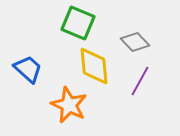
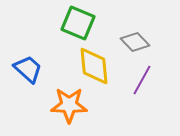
purple line: moved 2 px right, 1 px up
orange star: rotated 24 degrees counterclockwise
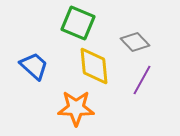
blue trapezoid: moved 6 px right, 3 px up
orange star: moved 7 px right, 3 px down
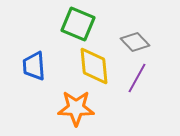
green square: moved 1 px down
blue trapezoid: rotated 136 degrees counterclockwise
purple line: moved 5 px left, 2 px up
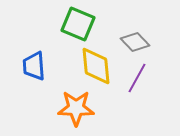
yellow diamond: moved 2 px right
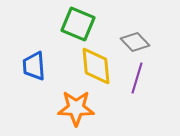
purple line: rotated 12 degrees counterclockwise
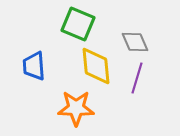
gray diamond: rotated 20 degrees clockwise
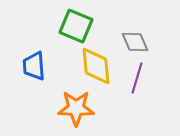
green square: moved 2 px left, 2 px down
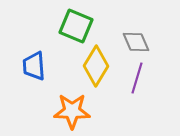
gray diamond: moved 1 px right
yellow diamond: rotated 36 degrees clockwise
orange star: moved 4 px left, 3 px down
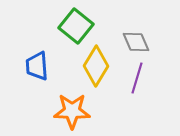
green square: rotated 16 degrees clockwise
blue trapezoid: moved 3 px right
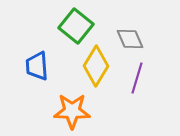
gray diamond: moved 6 px left, 3 px up
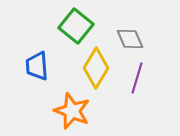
yellow diamond: moved 2 px down
orange star: rotated 21 degrees clockwise
